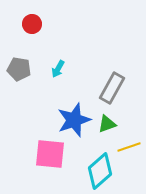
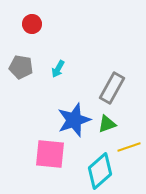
gray pentagon: moved 2 px right, 2 px up
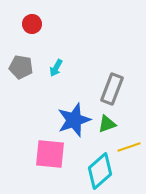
cyan arrow: moved 2 px left, 1 px up
gray rectangle: moved 1 px down; rotated 8 degrees counterclockwise
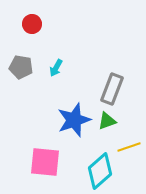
green triangle: moved 3 px up
pink square: moved 5 px left, 8 px down
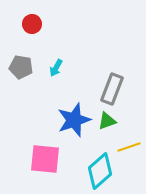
pink square: moved 3 px up
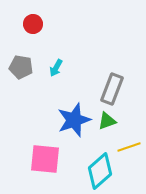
red circle: moved 1 px right
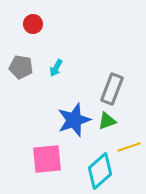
pink square: moved 2 px right; rotated 12 degrees counterclockwise
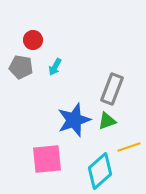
red circle: moved 16 px down
cyan arrow: moved 1 px left, 1 px up
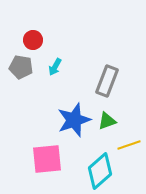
gray rectangle: moved 5 px left, 8 px up
yellow line: moved 2 px up
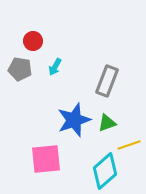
red circle: moved 1 px down
gray pentagon: moved 1 px left, 2 px down
green triangle: moved 2 px down
pink square: moved 1 px left
cyan diamond: moved 5 px right
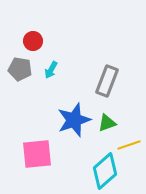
cyan arrow: moved 4 px left, 3 px down
pink square: moved 9 px left, 5 px up
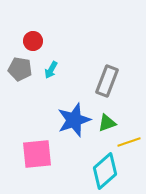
yellow line: moved 3 px up
